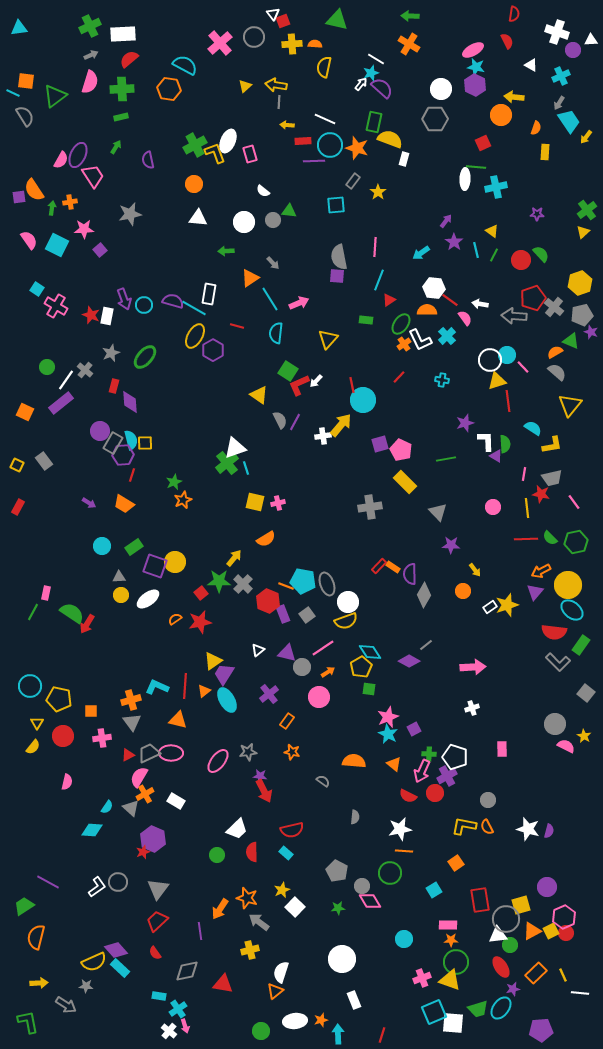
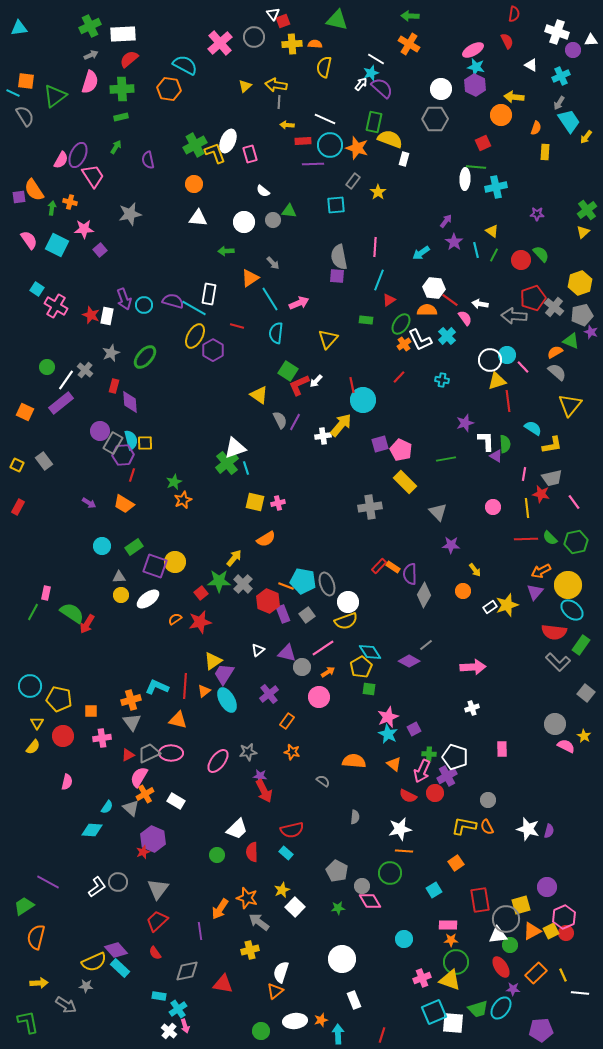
purple line at (314, 161): moved 1 px left, 3 px down
orange cross at (70, 202): rotated 24 degrees clockwise
purple star at (513, 989): rotated 16 degrees clockwise
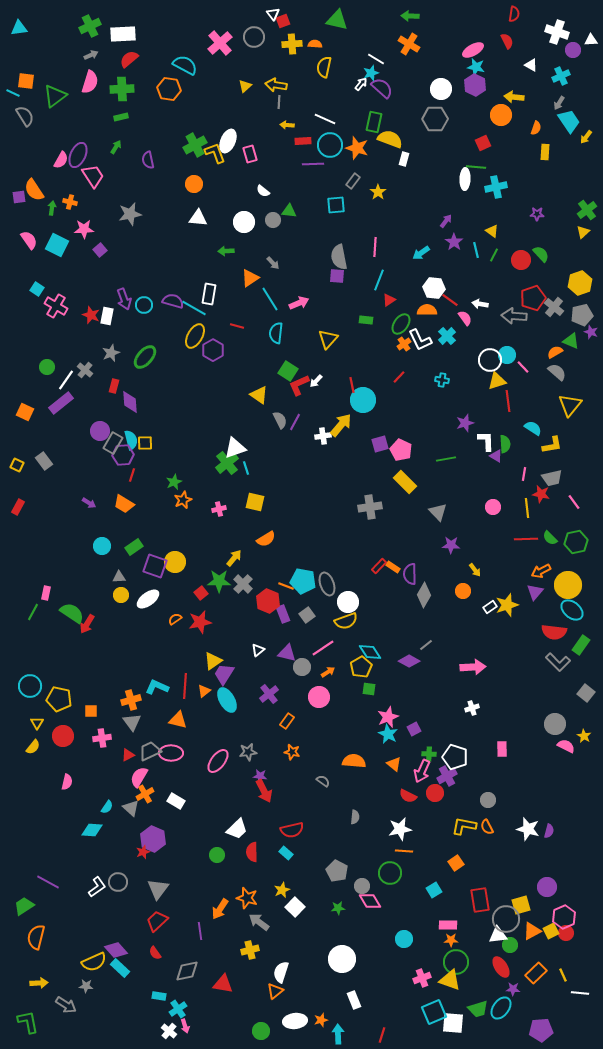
pink cross at (278, 503): moved 59 px left, 6 px down
gray trapezoid at (149, 753): moved 1 px right, 2 px up
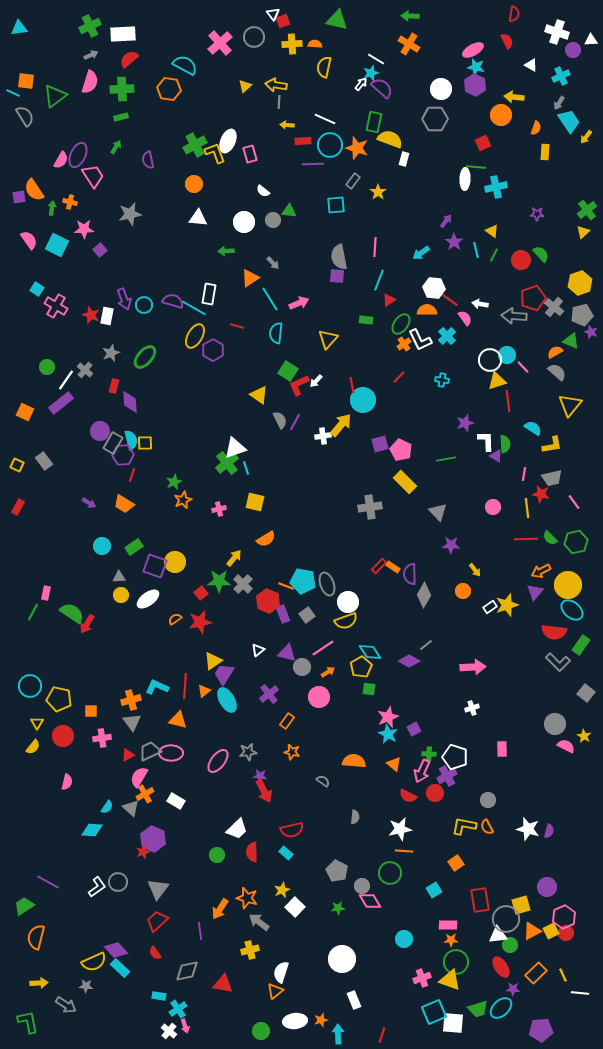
cyan ellipse at (501, 1008): rotated 10 degrees clockwise
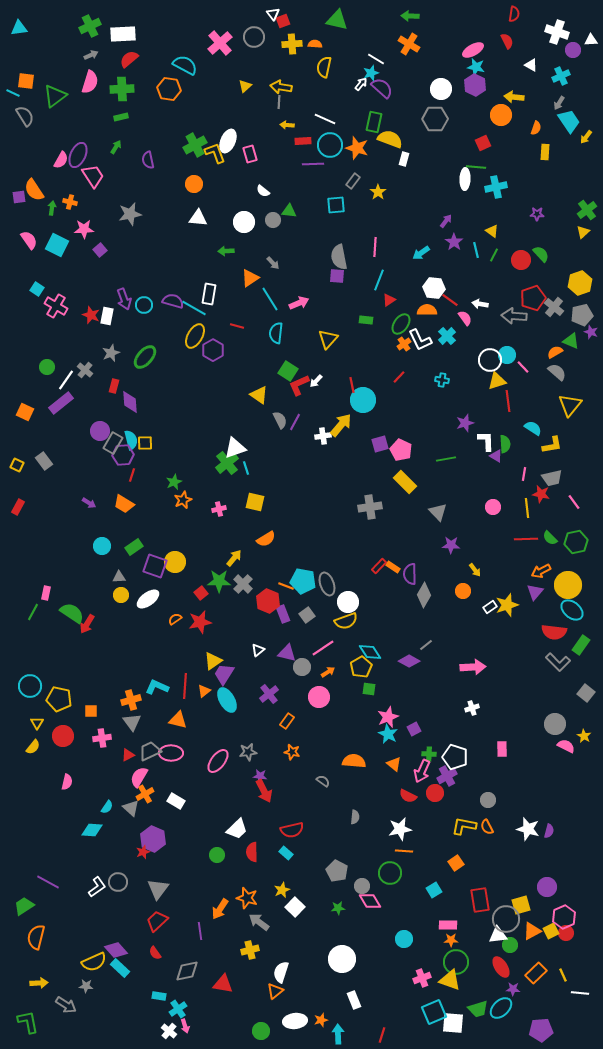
yellow arrow at (276, 85): moved 5 px right, 2 px down
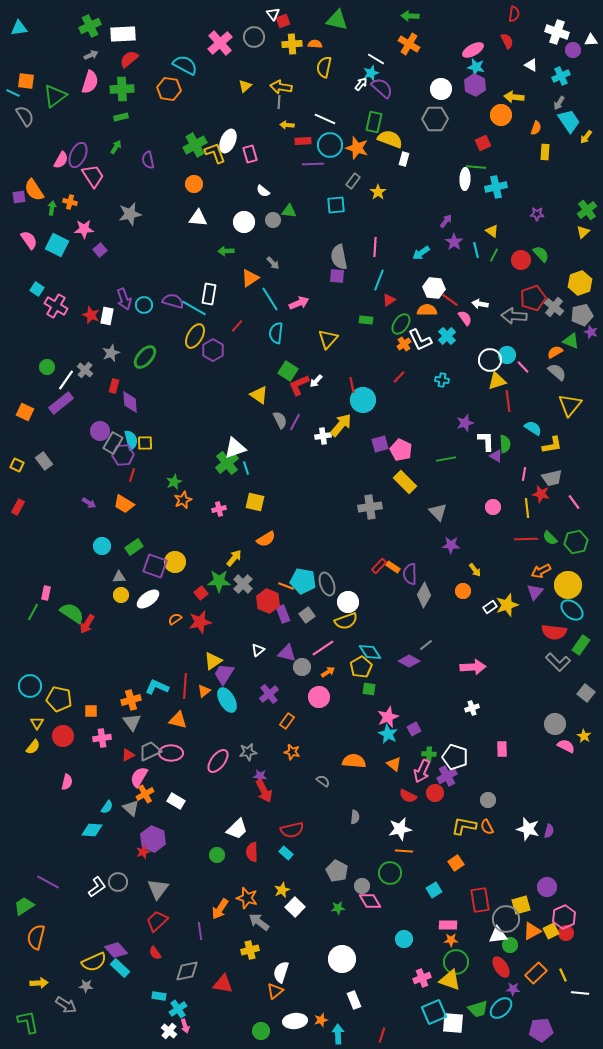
red line at (237, 326): rotated 64 degrees counterclockwise
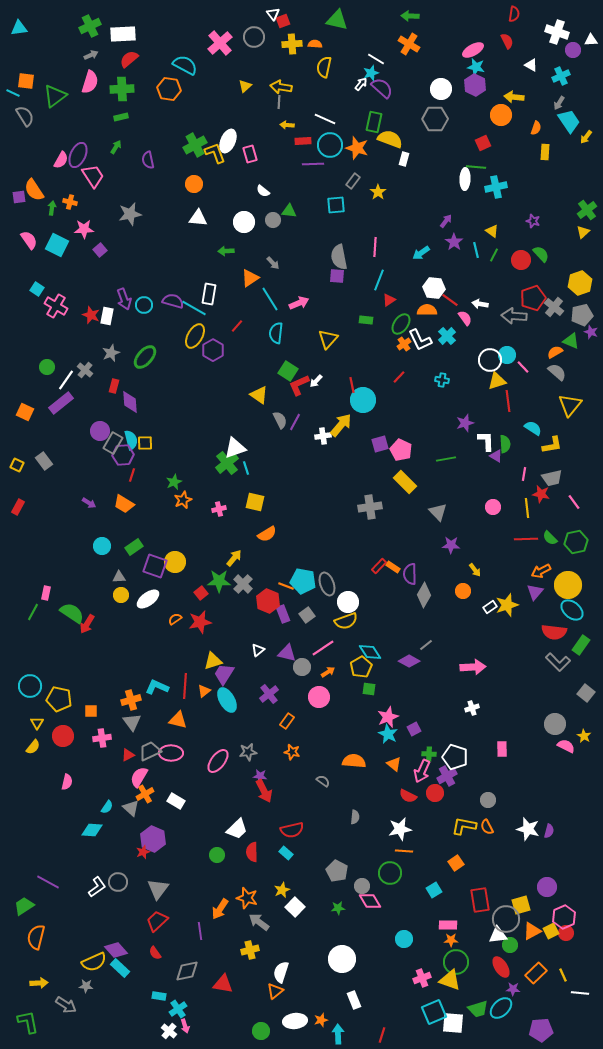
purple star at (537, 214): moved 4 px left, 7 px down; rotated 16 degrees clockwise
orange semicircle at (266, 539): moved 1 px right, 5 px up
yellow triangle at (213, 661): rotated 18 degrees clockwise
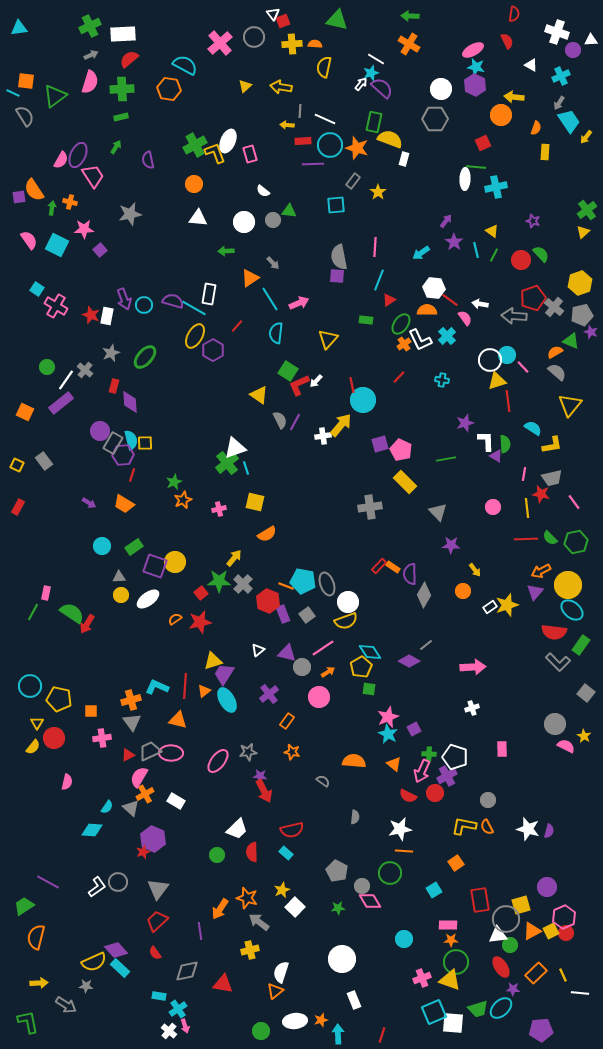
gray line at (279, 102): moved 21 px right, 9 px down
red circle at (63, 736): moved 9 px left, 2 px down
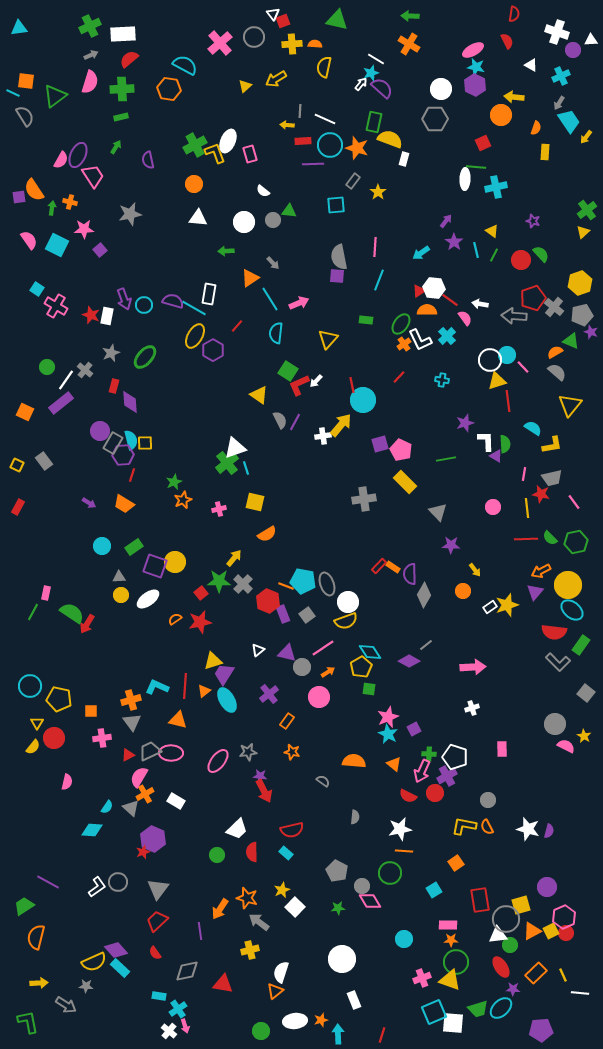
yellow arrow at (281, 87): moved 5 px left, 8 px up; rotated 40 degrees counterclockwise
red triangle at (389, 300): moved 30 px right, 9 px up
gray cross at (370, 507): moved 6 px left, 8 px up
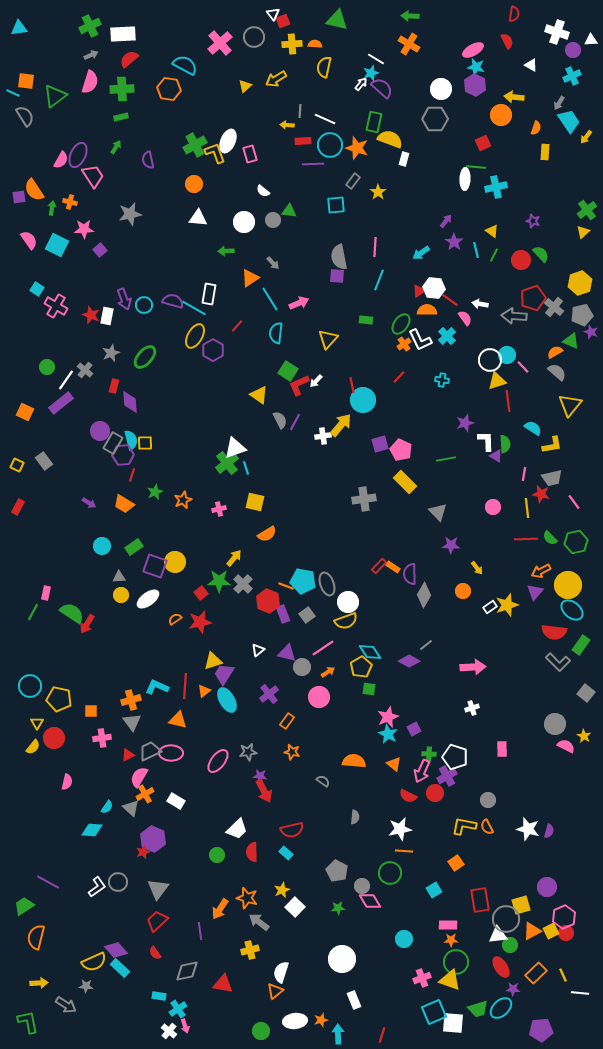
cyan cross at (561, 76): moved 11 px right
green star at (174, 482): moved 19 px left, 10 px down
yellow arrow at (475, 570): moved 2 px right, 2 px up
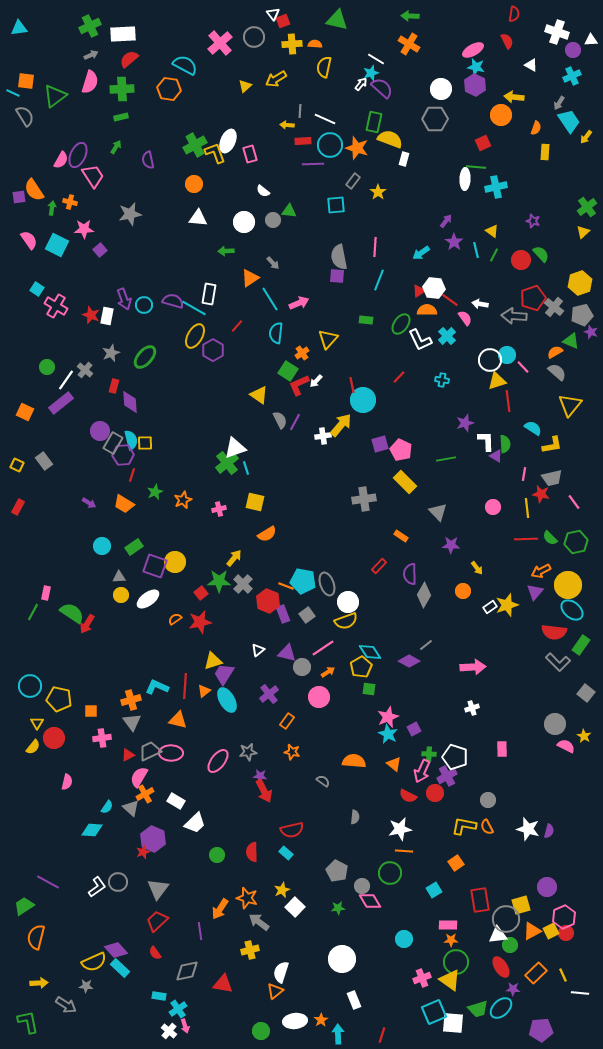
green cross at (587, 210): moved 3 px up
orange cross at (404, 344): moved 102 px left, 9 px down
orange rectangle at (393, 567): moved 8 px right, 31 px up
white trapezoid at (237, 829): moved 42 px left, 6 px up
yellow triangle at (450, 980): rotated 15 degrees clockwise
orange star at (321, 1020): rotated 16 degrees counterclockwise
